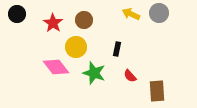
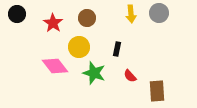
yellow arrow: rotated 120 degrees counterclockwise
brown circle: moved 3 px right, 2 px up
yellow circle: moved 3 px right
pink diamond: moved 1 px left, 1 px up
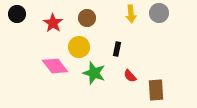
brown rectangle: moved 1 px left, 1 px up
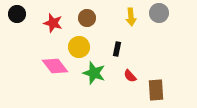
yellow arrow: moved 3 px down
red star: rotated 18 degrees counterclockwise
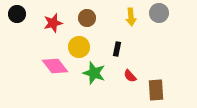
red star: rotated 30 degrees counterclockwise
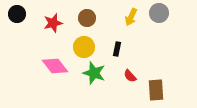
yellow arrow: rotated 30 degrees clockwise
yellow circle: moved 5 px right
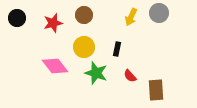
black circle: moved 4 px down
brown circle: moved 3 px left, 3 px up
green star: moved 2 px right
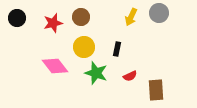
brown circle: moved 3 px left, 2 px down
red semicircle: rotated 72 degrees counterclockwise
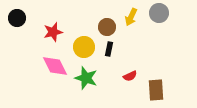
brown circle: moved 26 px right, 10 px down
red star: moved 9 px down
black rectangle: moved 8 px left
pink diamond: rotated 12 degrees clockwise
green star: moved 10 px left, 5 px down
